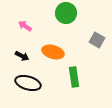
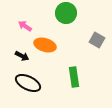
orange ellipse: moved 8 px left, 7 px up
black ellipse: rotated 10 degrees clockwise
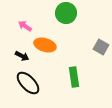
gray square: moved 4 px right, 7 px down
black ellipse: rotated 20 degrees clockwise
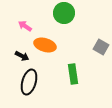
green circle: moved 2 px left
green rectangle: moved 1 px left, 3 px up
black ellipse: moved 1 px right, 1 px up; rotated 60 degrees clockwise
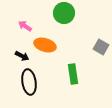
black ellipse: rotated 25 degrees counterclockwise
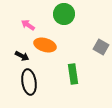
green circle: moved 1 px down
pink arrow: moved 3 px right, 1 px up
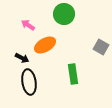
orange ellipse: rotated 45 degrees counterclockwise
black arrow: moved 2 px down
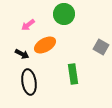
pink arrow: rotated 72 degrees counterclockwise
black arrow: moved 4 px up
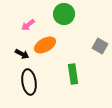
gray square: moved 1 px left, 1 px up
